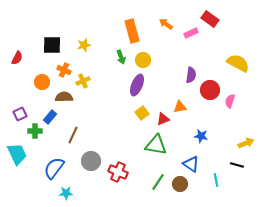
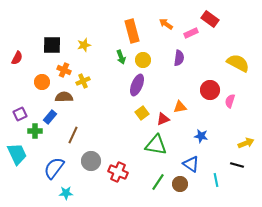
purple semicircle: moved 12 px left, 17 px up
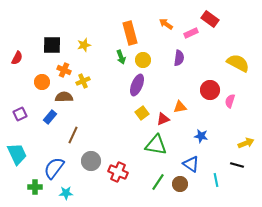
orange rectangle: moved 2 px left, 2 px down
green cross: moved 56 px down
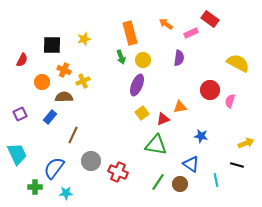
yellow star: moved 6 px up
red semicircle: moved 5 px right, 2 px down
